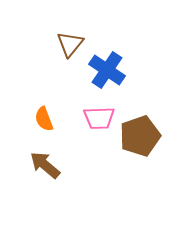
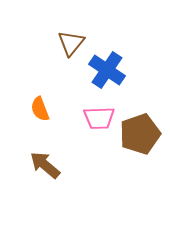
brown triangle: moved 1 px right, 1 px up
orange semicircle: moved 4 px left, 10 px up
brown pentagon: moved 2 px up
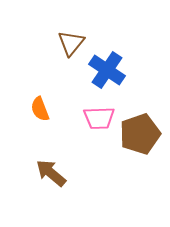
brown arrow: moved 6 px right, 8 px down
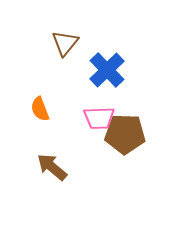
brown triangle: moved 6 px left
blue cross: rotated 12 degrees clockwise
brown pentagon: moved 15 px left; rotated 21 degrees clockwise
brown arrow: moved 1 px right, 6 px up
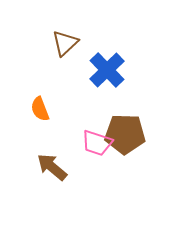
brown triangle: rotated 8 degrees clockwise
pink trapezoid: moved 2 px left, 25 px down; rotated 20 degrees clockwise
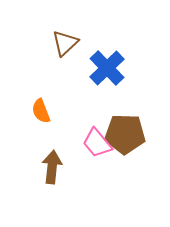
blue cross: moved 2 px up
orange semicircle: moved 1 px right, 2 px down
pink trapezoid: rotated 32 degrees clockwise
brown arrow: rotated 56 degrees clockwise
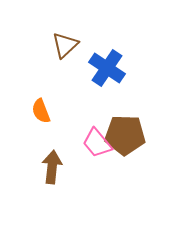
brown triangle: moved 2 px down
blue cross: rotated 12 degrees counterclockwise
brown pentagon: moved 1 px down
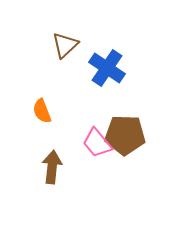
orange semicircle: moved 1 px right
